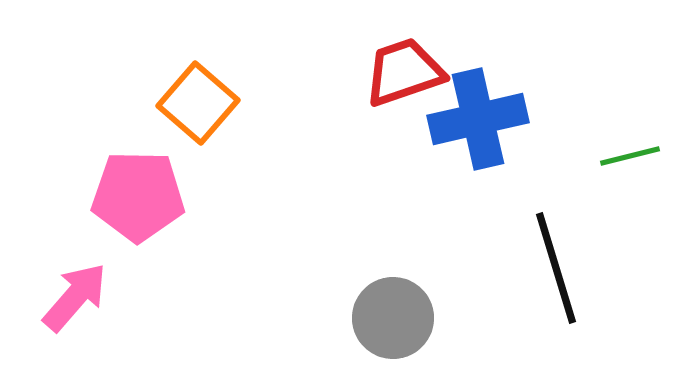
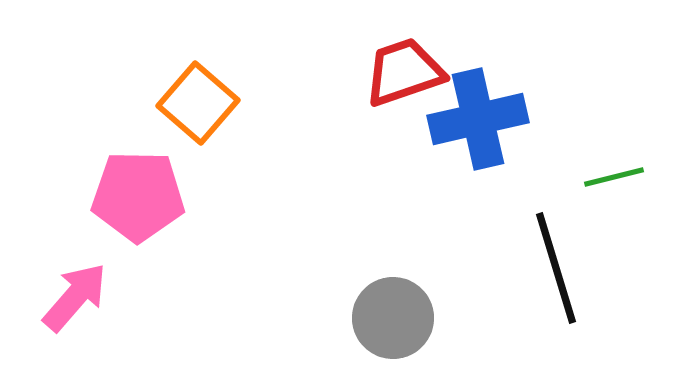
green line: moved 16 px left, 21 px down
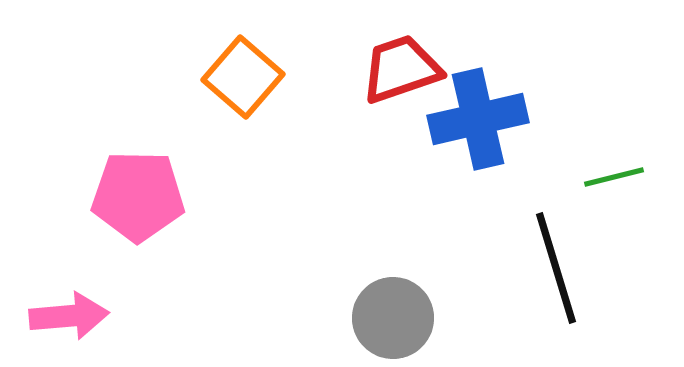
red trapezoid: moved 3 px left, 3 px up
orange square: moved 45 px right, 26 px up
pink arrow: moved 6 px left, 19 px down; rotated 44 degrees clockwise
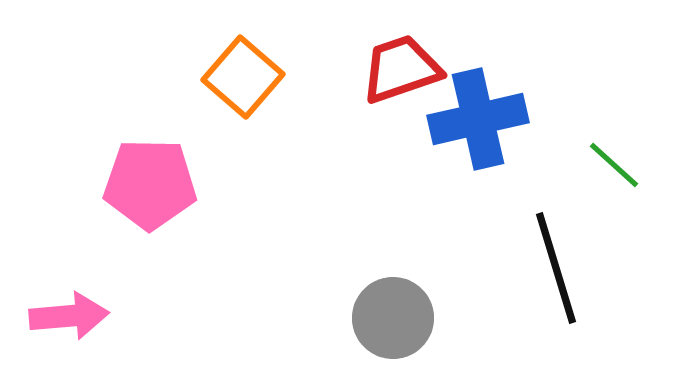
green line: moved 12 px up; rotated 56 degrees clockwise
pink pentagon: moved 12 px right, 12 px up
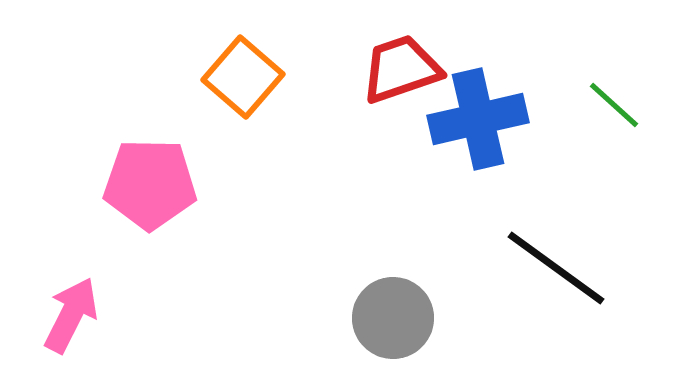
green line: moved 60 px up
black line: rotated 37 degrees counterclockwise
pink arrow: moved 2 px right, 1 px up; rotated 58 degrees counterclockwise
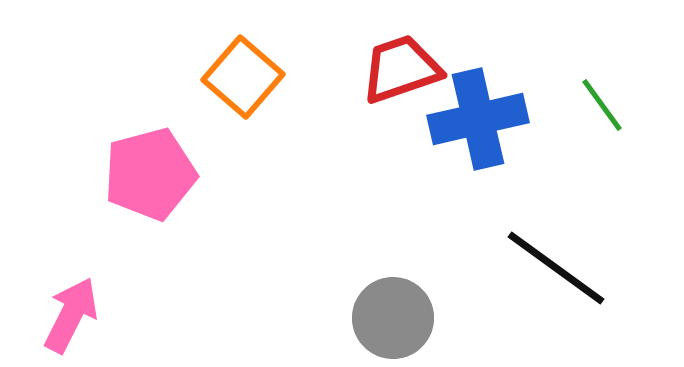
green line: moved 12 px left; rotated 12 degrees clockwise
pink pentagon: moved 10 px up; rotated 16 degrees counterclockwise
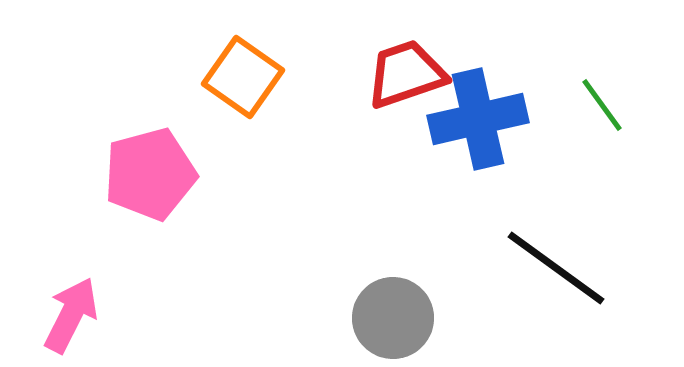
red trapezoid: moved 5 px right, 5 px down
orange square: rotated 6 degrees counterclockwise
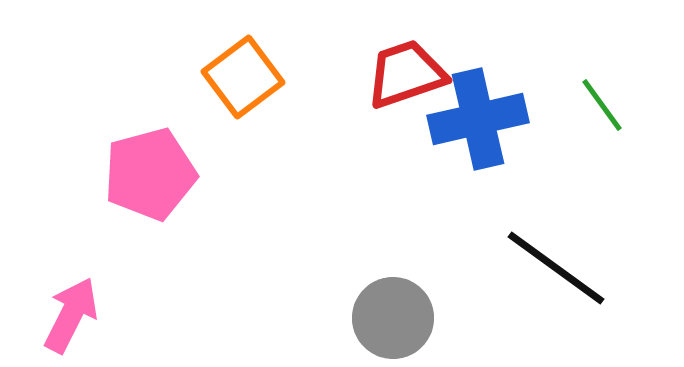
orange square: rotated 18 degrees clockwise
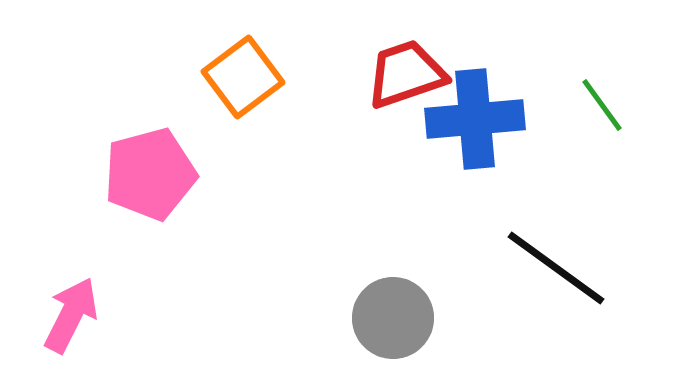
blue cross: moved 3 px left; rotated 8 degrees clockwise
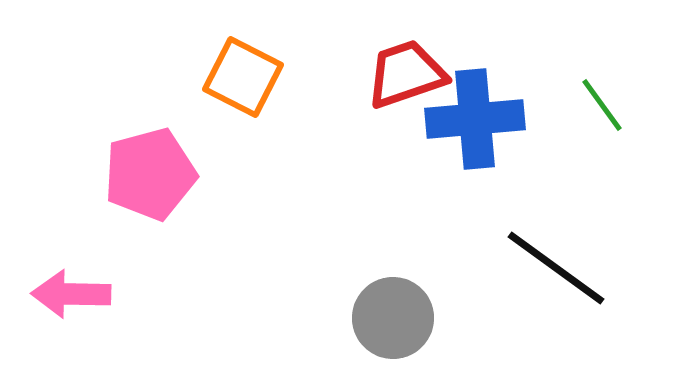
orange square: rotated 26 degrees counterclockwise
pink arrow: moved 21 px up; rotated 116 degrees counterclockwise
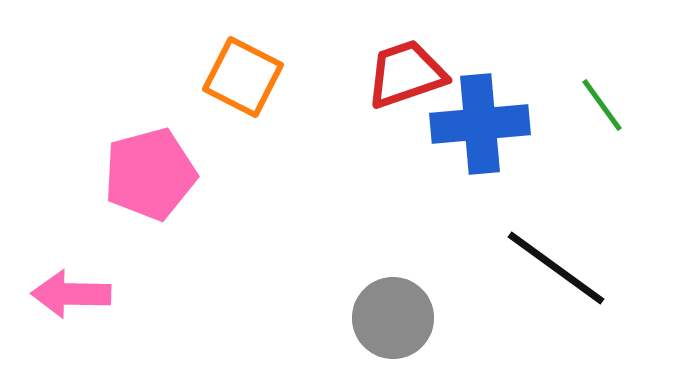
blue cross: moved 5 px right, 5 px down
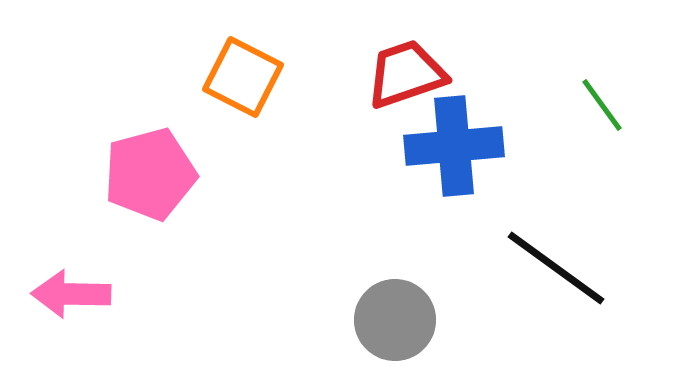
blue cross: moved 26 px left, 22 px down
gray circle: moved 2 px right, 2 px down
